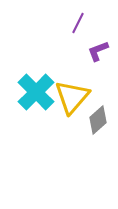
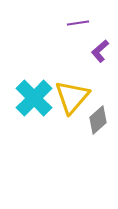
purple line: rotated 55 degrees clockwise
purple L-shape: moved 2 px right; rotated 20 degrees counterclockwise
cyan cross: moved 2 px left, 6 px down
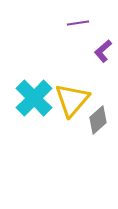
purple L-shape: moved 3 px right
yellow triangle: moved 3 px down
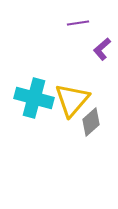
purple L-shape: moved 1 px left, 2 px up
cyan cross: rotated 30 degrees counterclockwise
gray diamond: moved 7 px left, 2 px down
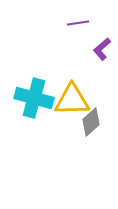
yellow triangle: rotated 48 degrees clockwise
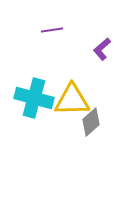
purple line: moved 26 px left, 7 px down
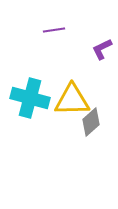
purple line: moved 2 px right
purple L-shape: rotated 15 degrees clockwise
cyan cross: moved 4 px left
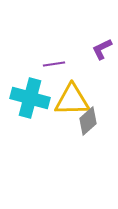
purple line: moved 34 px down
gray diamond: moved 3 px left, 1 px up
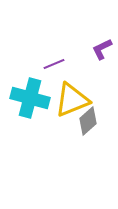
purple line: rotated 15 degrees counterclockwise
yellow triangle: rotated 21 degrees counterclockwise
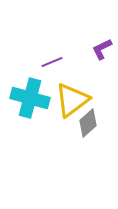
purple line: moved 2 px left, 2 px up
yellow triangle: rotated 15 degrees counterclockwise
gray diamond: moved 2 px down
